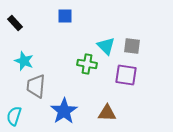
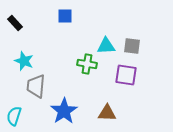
cyan triangle: rotated 48 degrees counterclockwise
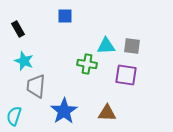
black rectangle: moved 3 px right, 6 px down; rotated 14 degrees clockwise
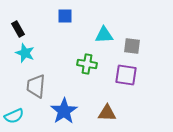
cyan triangle: moved 2 px left, 11 px up
cyan star: moved 1 px right, 8 px up
cyan semicircle: rotated 132 degrees counterclockwise
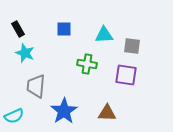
blue square: moved 1 px left, 13 px down
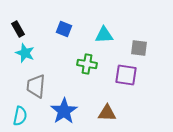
blue square: rotated 21 degrees clockwise
gray square: moved 7 px right, 2 px down
cyan semicircle: moved 6 px right; rotated 54 degrees counterclockwise
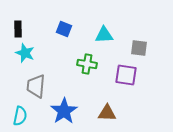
black rectangle: rotated 28 degrees clockwise
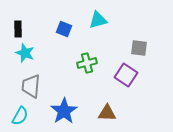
cyan triangle: moved 6 px left, 15 px up; rotated 12 degrees counterclockwise
green cross: moved 1 px up; rotated 24 degrees counterclockwise
purple square: rotated 25 degrees clockwise
gray trapezoid: moved 5 px left
cyan semicircle: rotated 18 degrees clockwise
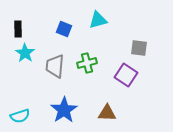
cyan star: rotated 12 degrees clockwise
gray trapezoid: moved 24 px right, 20 px up
blue star: moved 1 px up
cyan semicircle: rotated 42 degrees clockwise
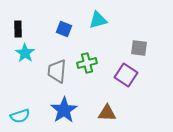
gray trapezoid: moved 2 px right, 5 px down
